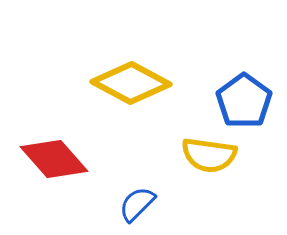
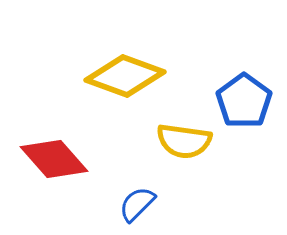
yellow diamond: moved 6 px left, 7 px up; rotated 8 degrees counterclockwise
yellow semicircle: moved 25 px left, 14 px up
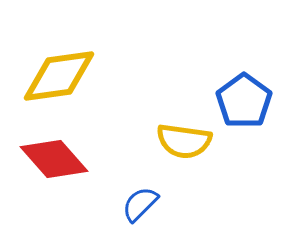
yellow diamond: moved 66 px left; rotated 28 degrees counterclockwise
blue semicircle: moved 3 px right
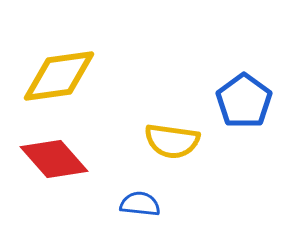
yellow semicircle: moved 12 px left
blue semicircle: rotated 51 degrees clockwise
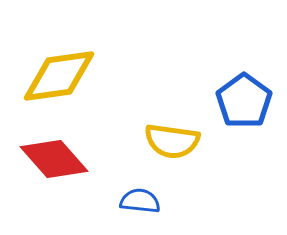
blue semicircle: moved 3 px up
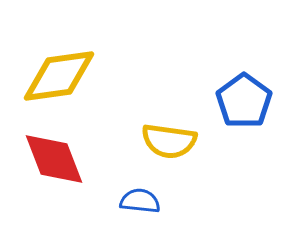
yellow semicircle: moved 3 px left
red diamond: rotated 20 degrees clockwise
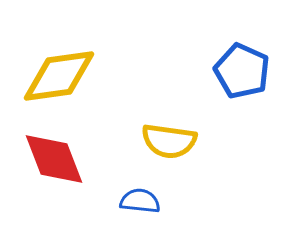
blue pentagon: moved 2 px left, 30 px up; rotated 12 degrees counterclockwise
